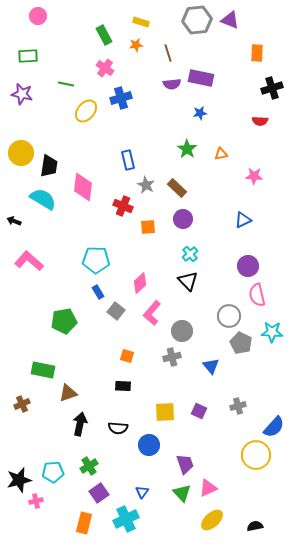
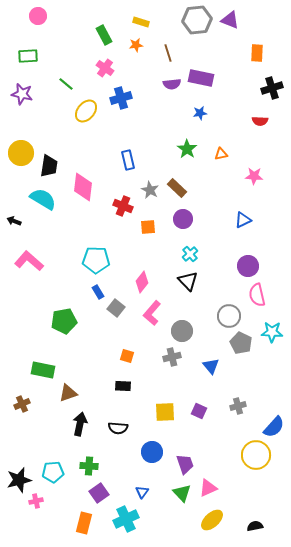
green line at (66, 84): rotated 28 degrees clockwise
gray star at (146, 185): moved 4 px right, 5 px down
pink diamond at (140, 283): moved 2 px right, 1 px up; rotated 10 degrees counterclockwise
gray square at (116, 311): moved 3 px up
blue circle at (149, 445): moved 3 px right, 7 px down
green cross at (89, 466): rotated 36 degrees clockwise
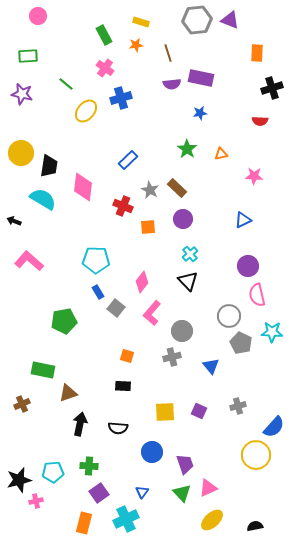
blue rectangle at (128, 160): rotated 60 degrees clockwise
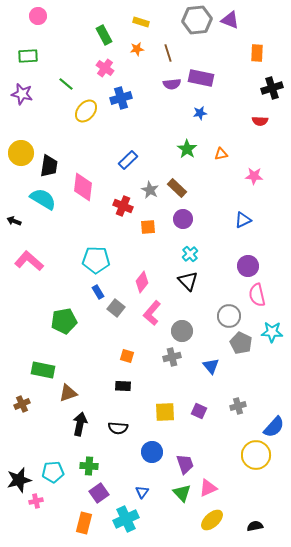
orange star at (136, 45): moved 1 px right, 4 px down
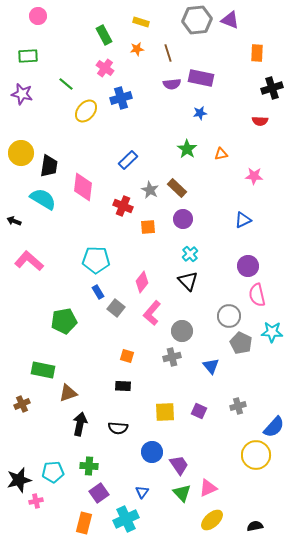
purple trapezoid at (185, 464): moved 6 px left, 1 px down; rotated 15 degrees counterclockwise
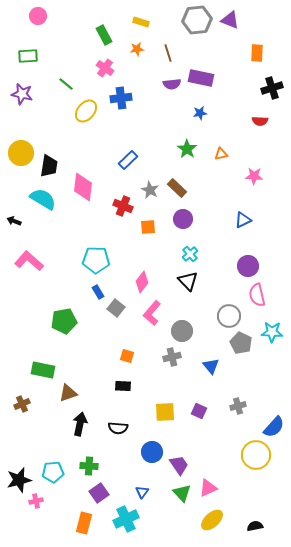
blue cross at (121, 98): rotated 10 degrees clockwise
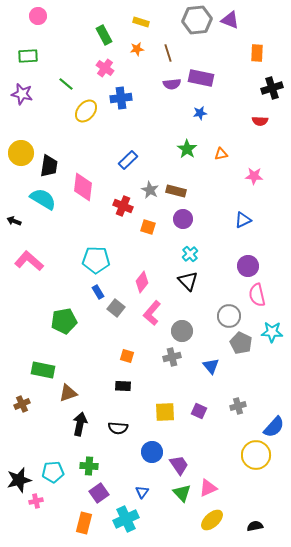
brown rectangle at (177, 188): moved 1 px left, 3 px down; rotated 30 degrees counterclockwise
orange square at (148, 227): rotated 21 degrees clockwise
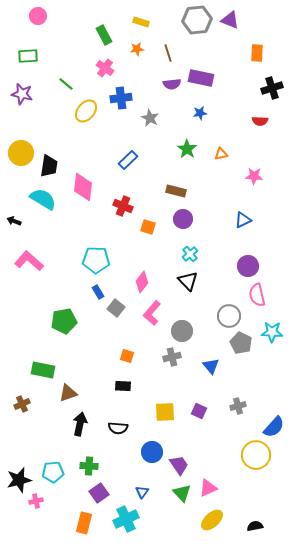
gray star at (150, 190): moved 72 px up
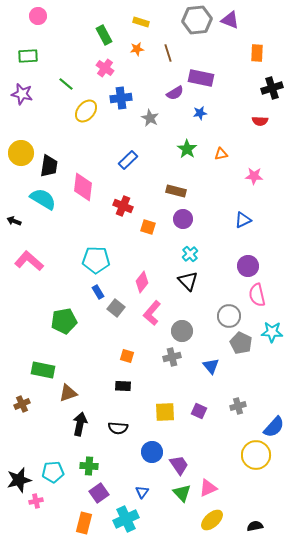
purple semicircle at (172, 84): moved 3 px right, 9 px down; rotated 24 degrees counterclockwise
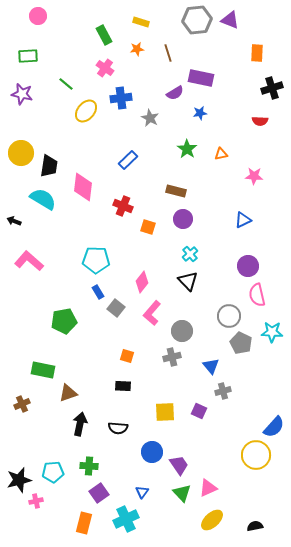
gray cross at (238, 406): moved 15 px left, 15 px up
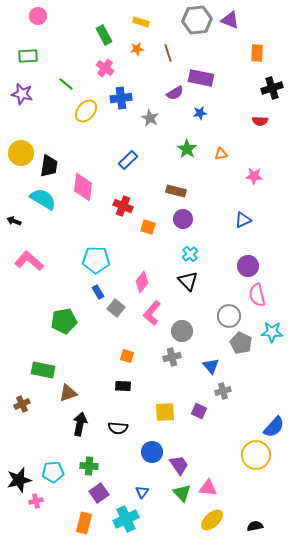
pink triangle at (208, 488): rotated 30 degrees clockwise
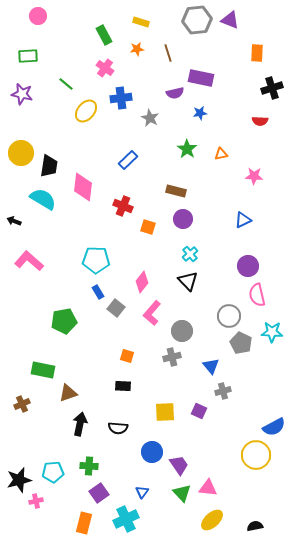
purple semicircle at (175, 93): rotated 18 degrees clockwise
blue semicircle at (274, 427): rotated 20 degrees clockwise
